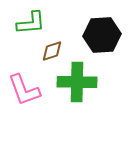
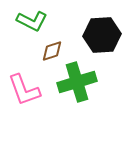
green L-shape: moved 1 px right, 2 px up; rotated 32 degrees clockwise
green cross: rotated 18 degrees counterclockwise
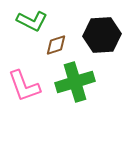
brown diamond: moved 4 px right, 6 px up
green cross: moved 2 px left
pink L-shape: moved 4 px up
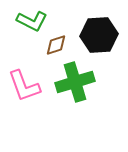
black hexagon: moved 3 px left
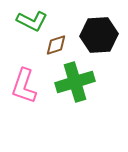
pink L-shape: rotated 39 degrees clockwise
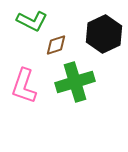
black hexagon: moved 5 px right, 1 px up; rotated 21 degrees counterclockwise
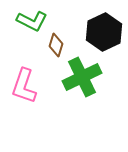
black hexagon: moved 2 px up
brown diamond: rotated 55 degrees counterclockwise
green cross: moved 7 px right, 5 px up; rotated 9 degrees counterclockwise
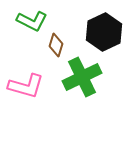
pink L-shape: moved 2 px right; rotated 93 degrees counterclockwise
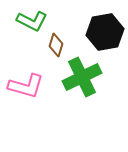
black hexagon: moved 1 px right; rotated 15 degrees clockwise
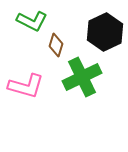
black hexagon: rotated 15 degrees counterclockwise
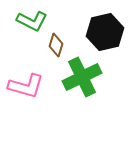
black hexagon: rotated 12 degrees clockwise
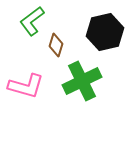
green L-shape: rotated 116 degrees clockwise
green cross: moved 4 px down
